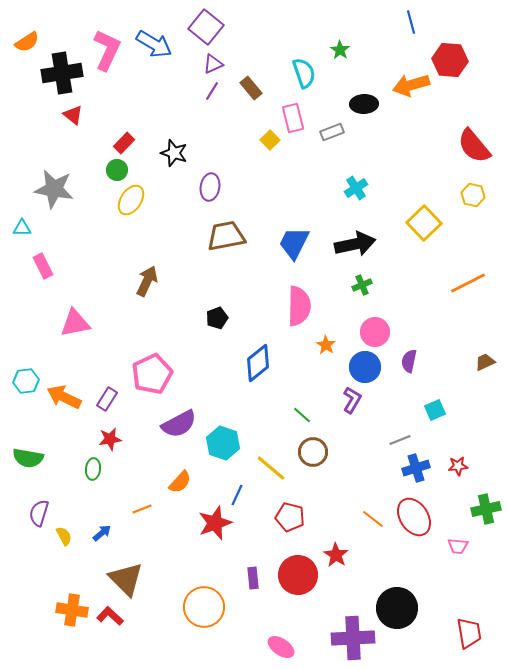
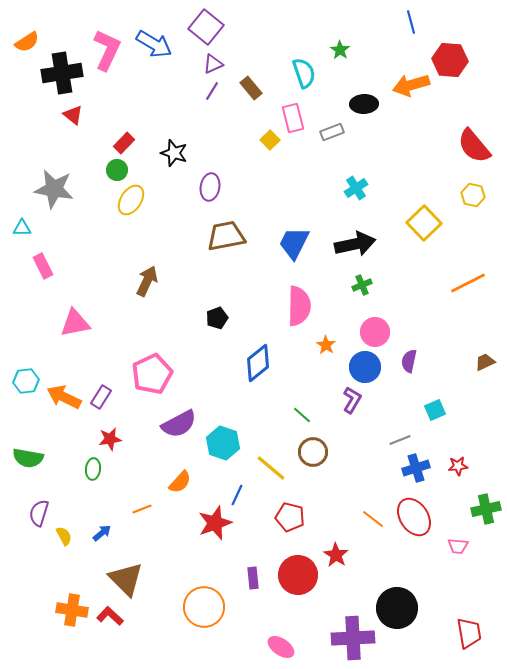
purple rectangle at (107, 399): moved 6 px left, 2 px up
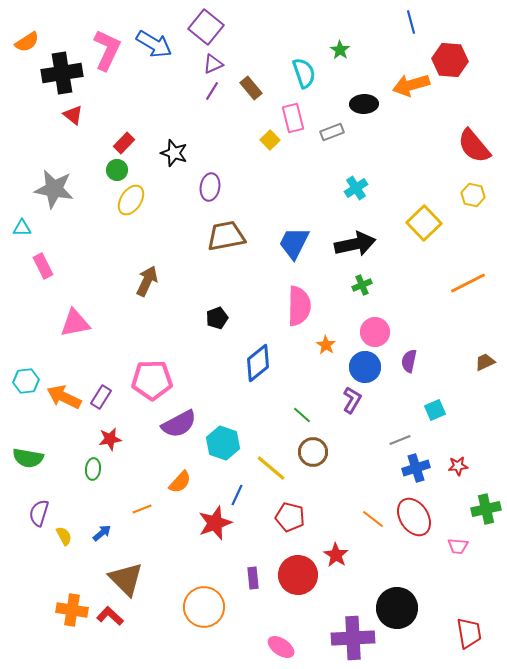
pink pentagon at (152, 374): moved 6 px down; rotated 24 degrees clockwise
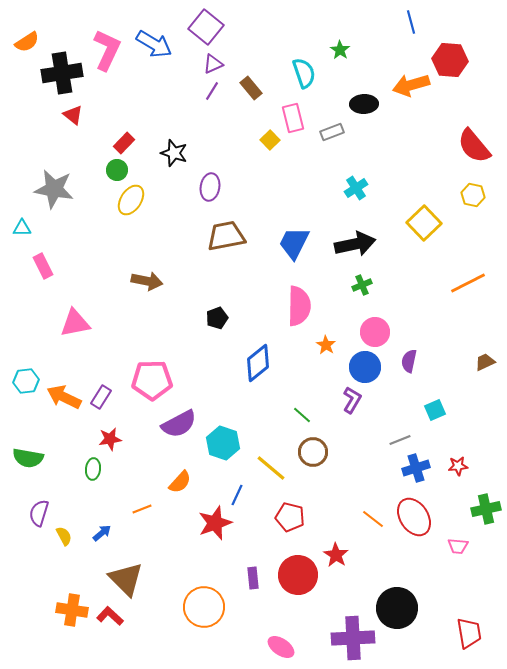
brown arrow at (147, 281): rotated 76 degrees clockwise
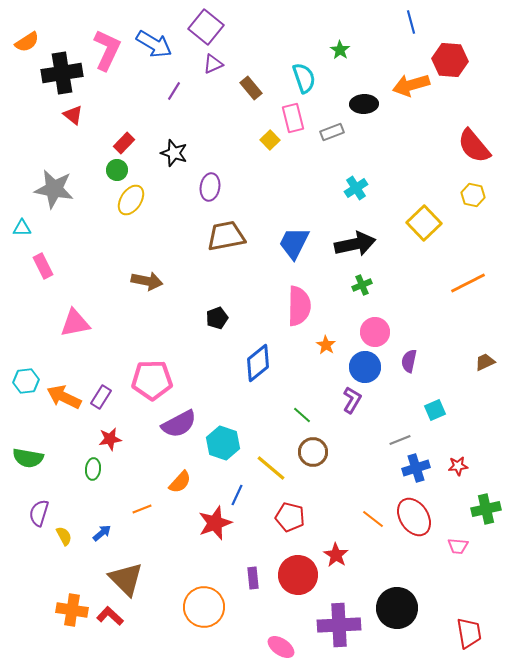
cyan semicircle at (304, 73): moved 5 px down
purple line at (212, 91): moved 38 px left
purple cross at (353, 638): moved 14 px left, 13 px up
